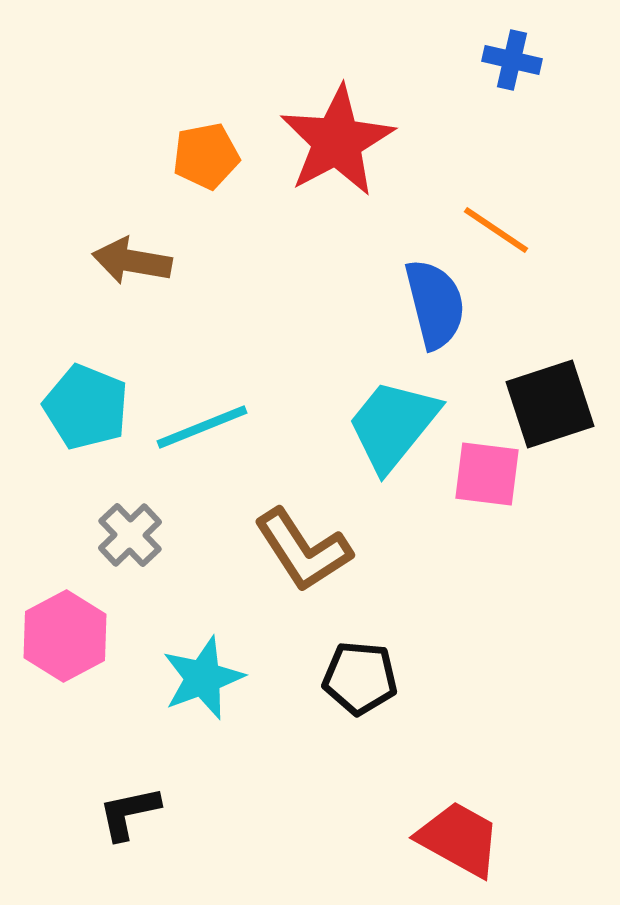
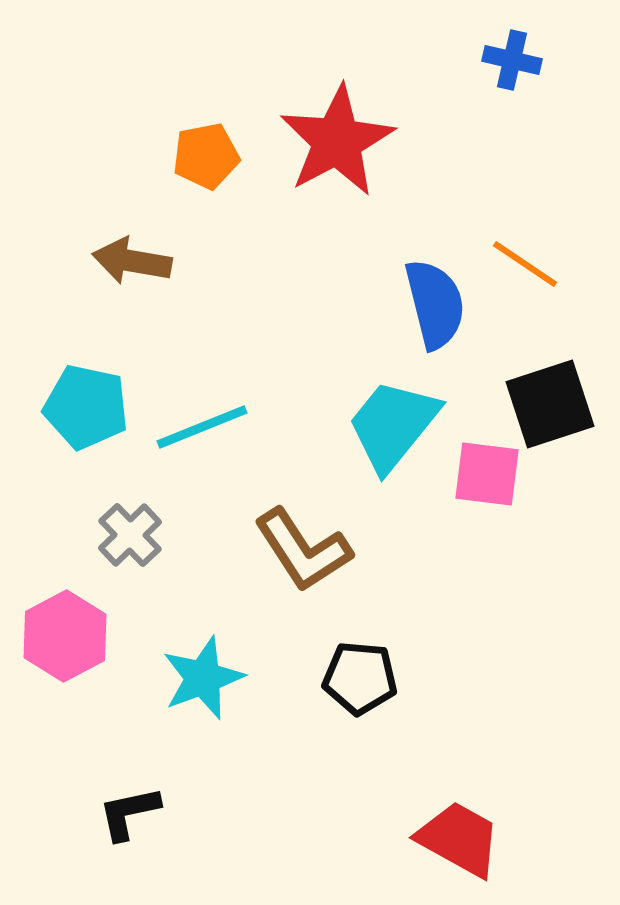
orange line: moved 29 px right, 34 px down
cyan pentagon: rotated 10 degrees counterclockwise
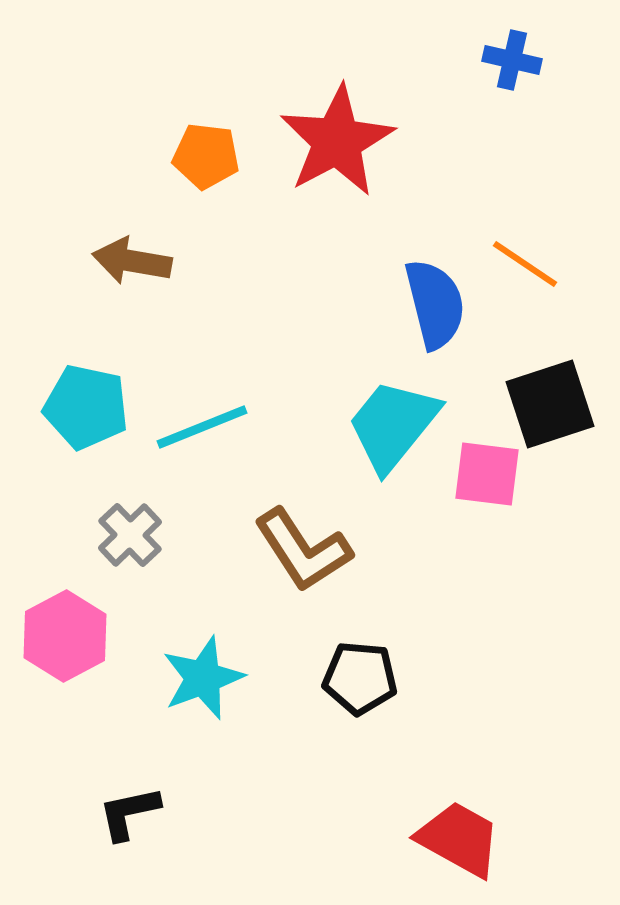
orange pentagon: rotated 18 degrees clockwise
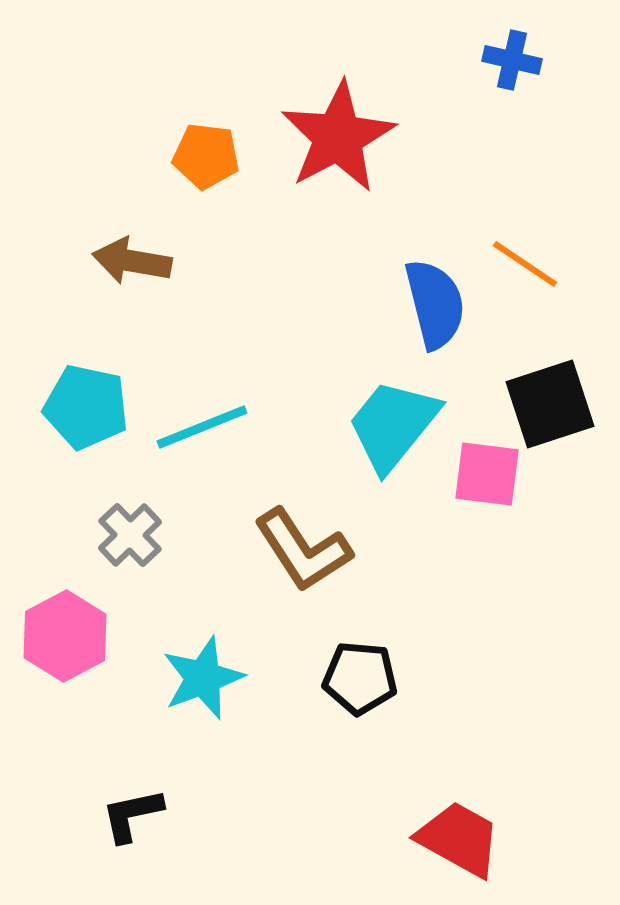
red star: moved 1 px right, 4 px up
black L-shape: moved 3 px right, 2 px down
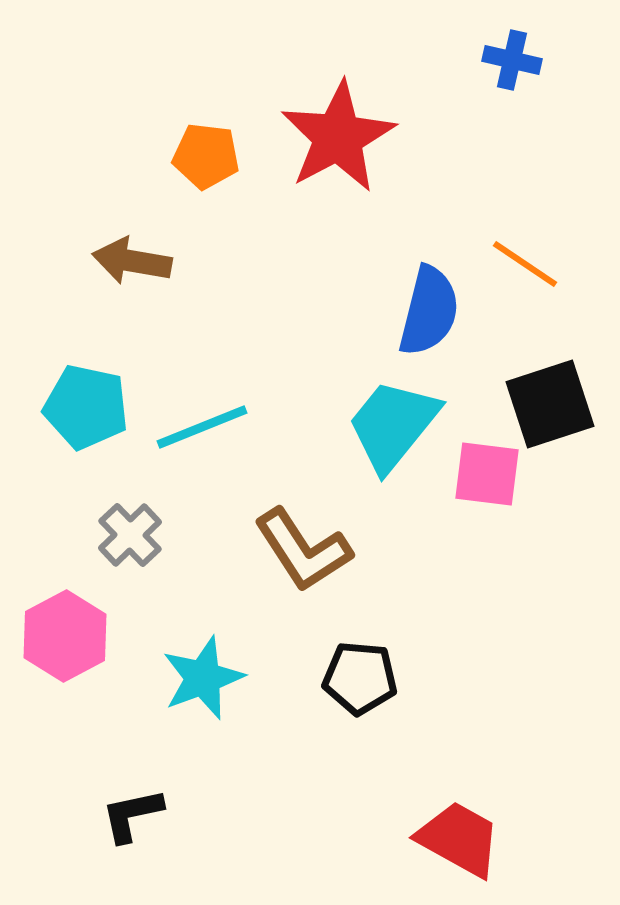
blue semicircle: moved 6 px left, 7 px down; rotated 28 degrees clockwise
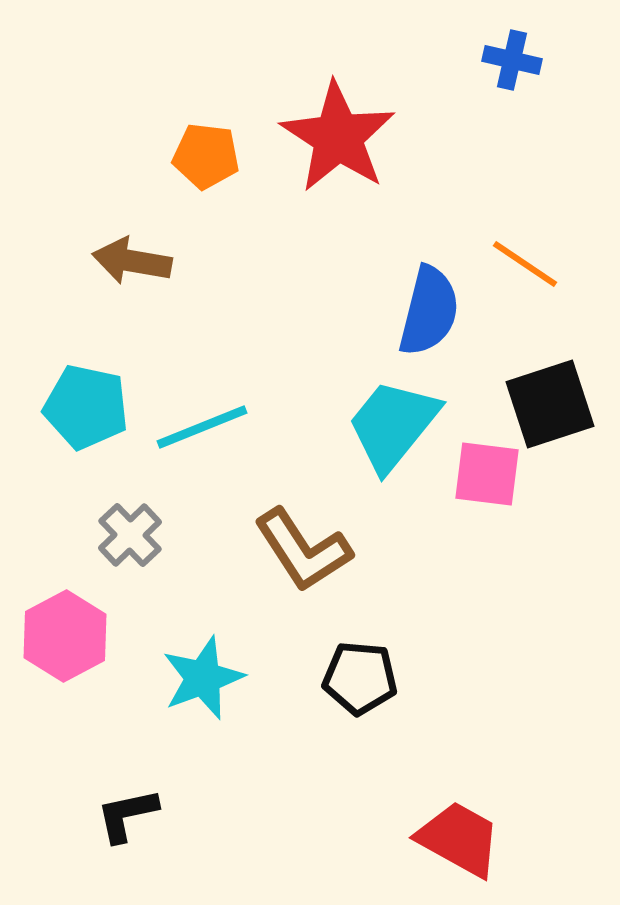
red star: rotated 11 degrees counterclockwise
black L-shape: moved 5 px left
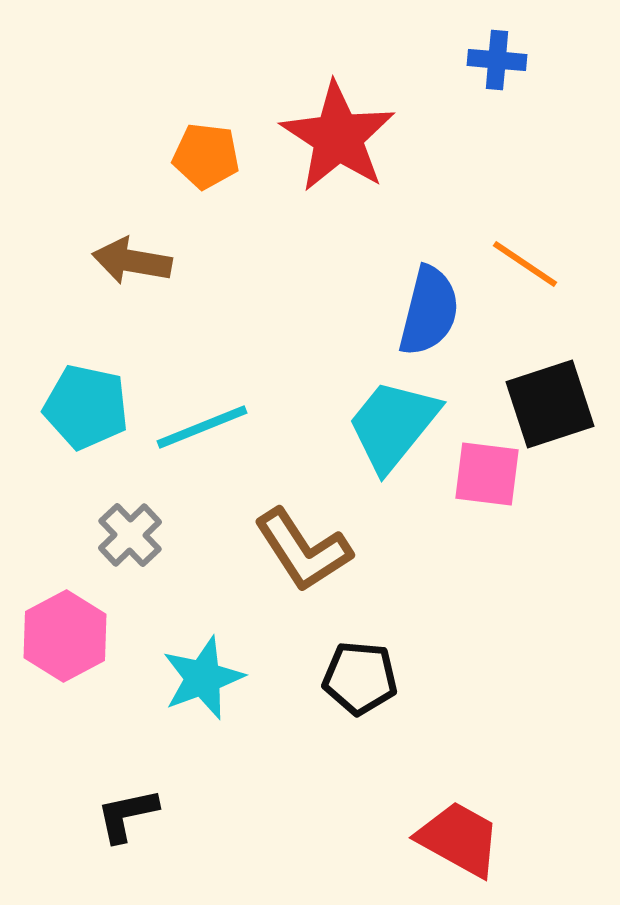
blue cross: moved 15 px left; rotated 8 degrees counterclockwise
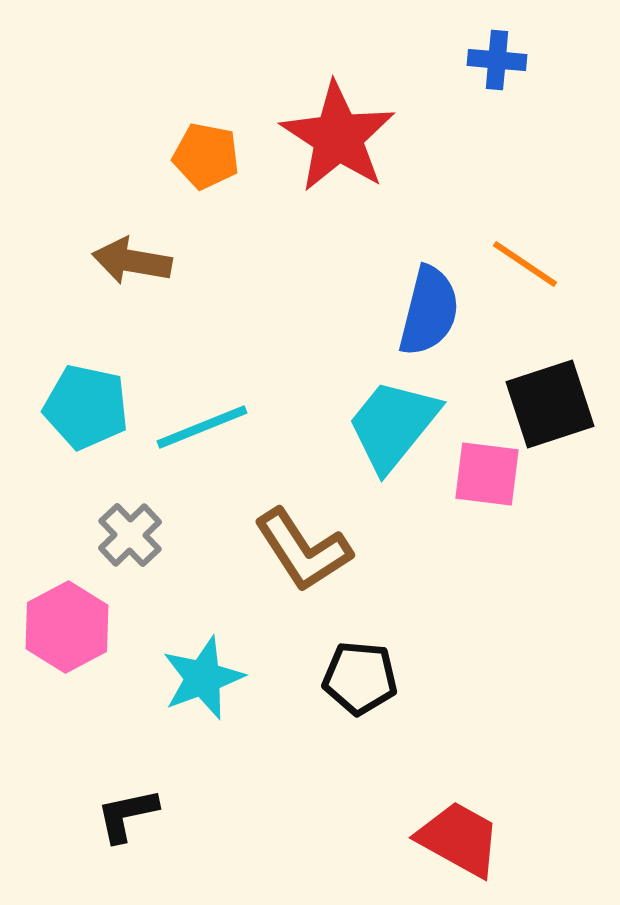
orange pentagon: rotated 4 degrees clockwise
pink hexagon: moved 2 px right, 9 px up
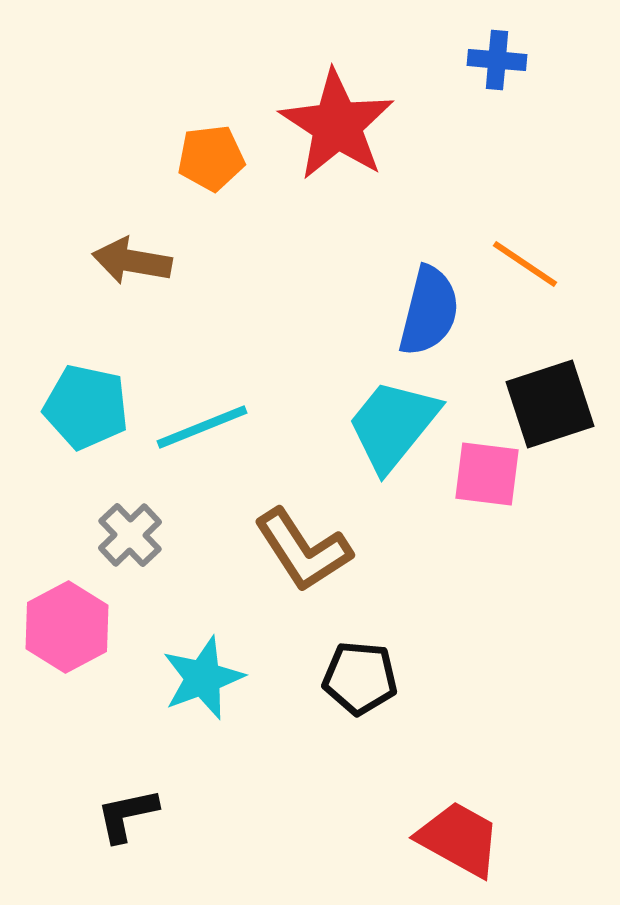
red star: moved 1 px left, 12 px up
orange pentagon: moved 5 px right, 2 px down; rotated 18 degrees counterclockwise
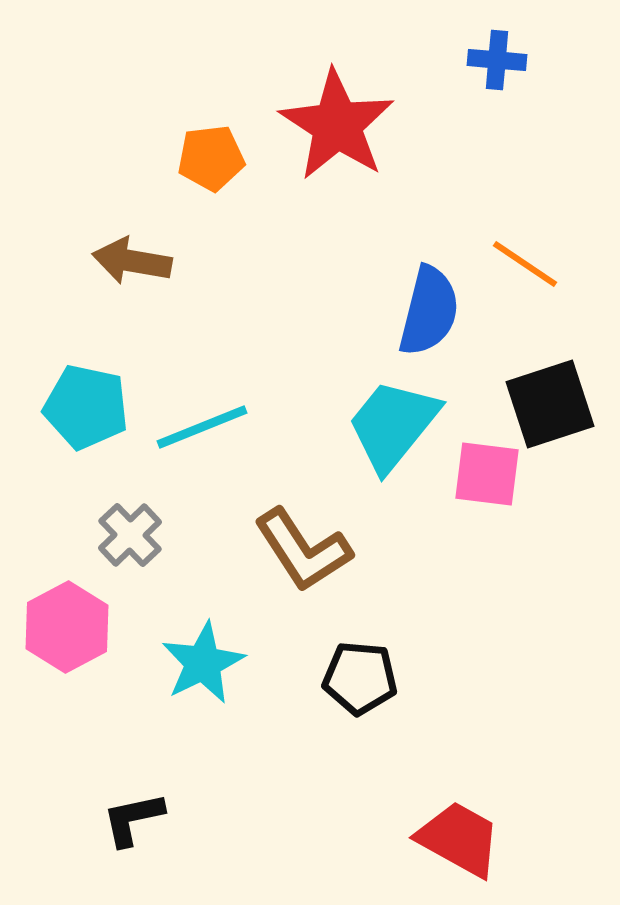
cyan star: moved 15 px up; rotated 6 degrees counterclockwise
black L-shape: moved 6 px right, 4 px down
